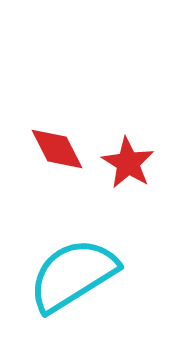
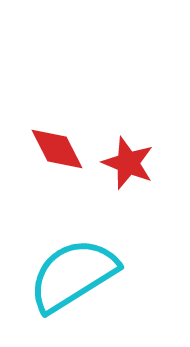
red star: rotated 10 degrees counterclockwise
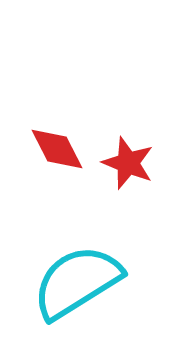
cyan semicircle: moved 4 px right, 7 px down
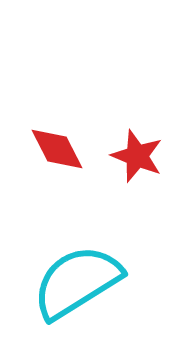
red star: moved 9 px right, 7 px up
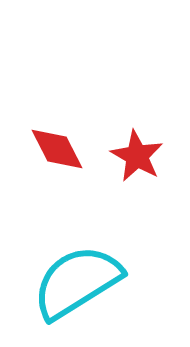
red star: rotated 8 degrees clockwise
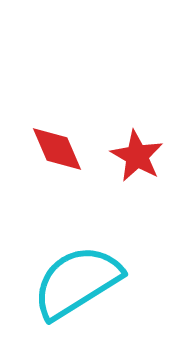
red diamond: rotated 4 degrees clockwise
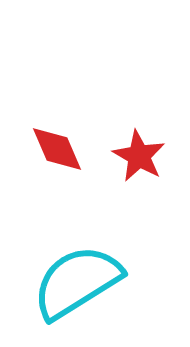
red star: moved 2 px right
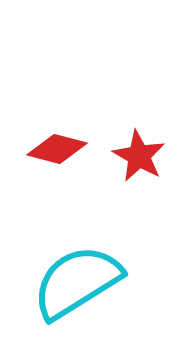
red diamond: rotated 52 degrees counterclockwise
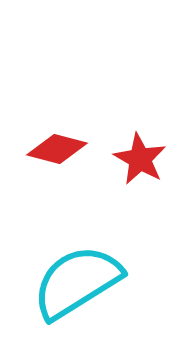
red star: moved 1 px right, 3 px down
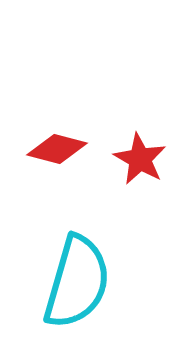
cyan semicircle: rotated 138 degrees clockwise
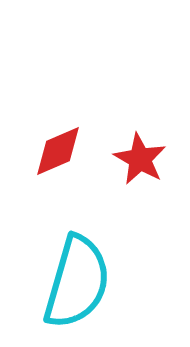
red diamond: moved 1 px right, 2 px down; rotated 38 degrees counterclockwise
